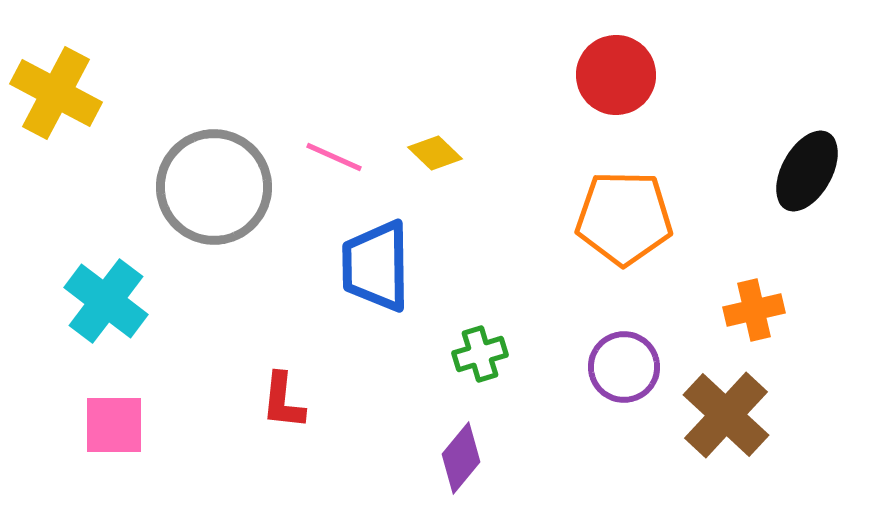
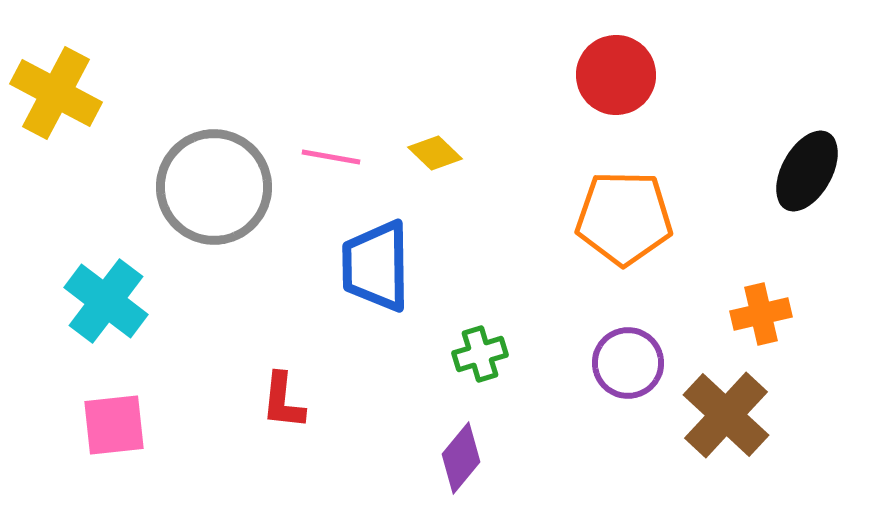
pink line: moved 3 px left; rotated 14 degrees counterclockwise
orange cross: moved 7 px right, 4 px down
purple circle: moved 4 px right, 4 px up
pink square: rotated 6 degrees counterclockwise
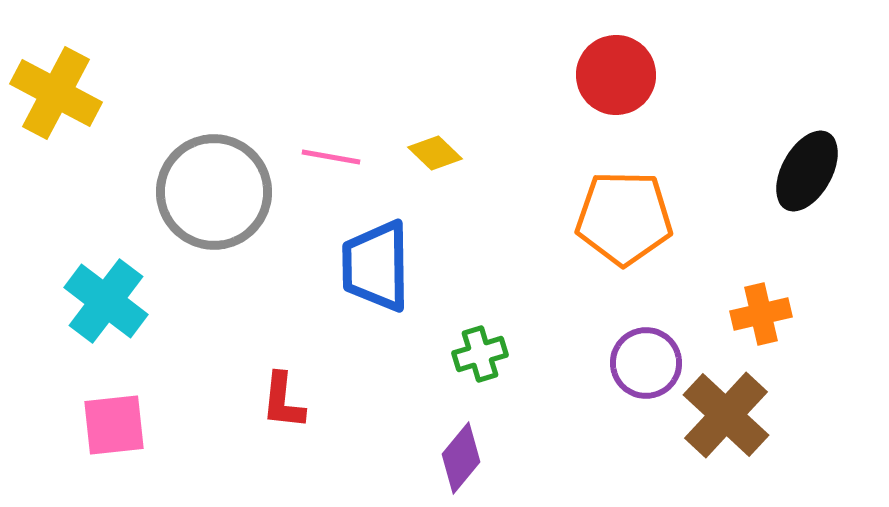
gray circle: moved 5 px down
purple circle: moved 18 px right
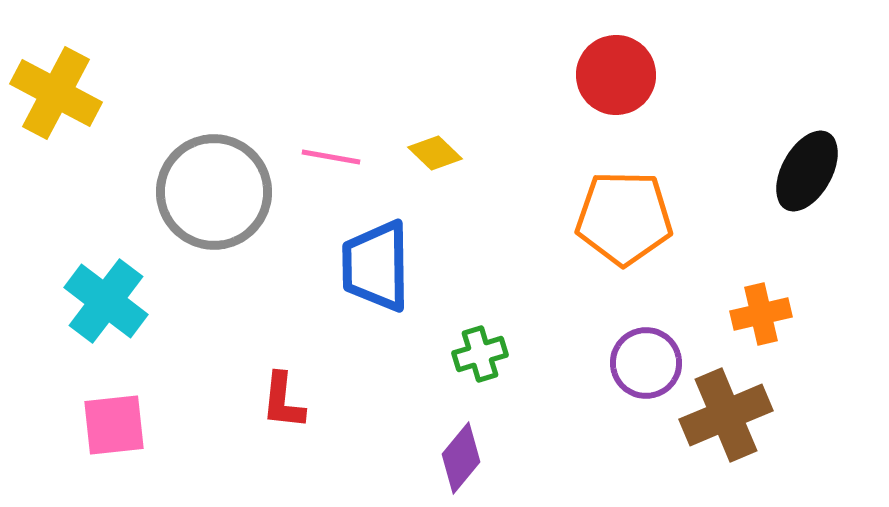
brown cross: rotated 24 degrees clockwise
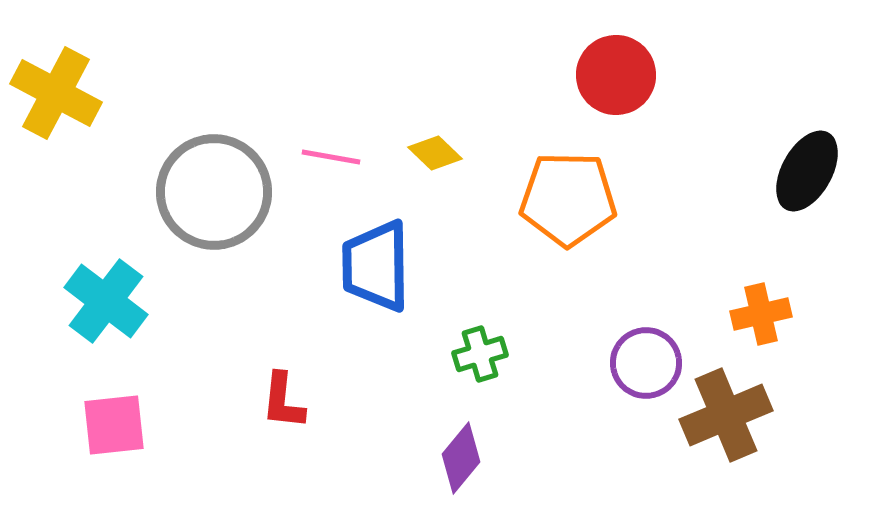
orange pentagon: moved 56 px left, 19 px up
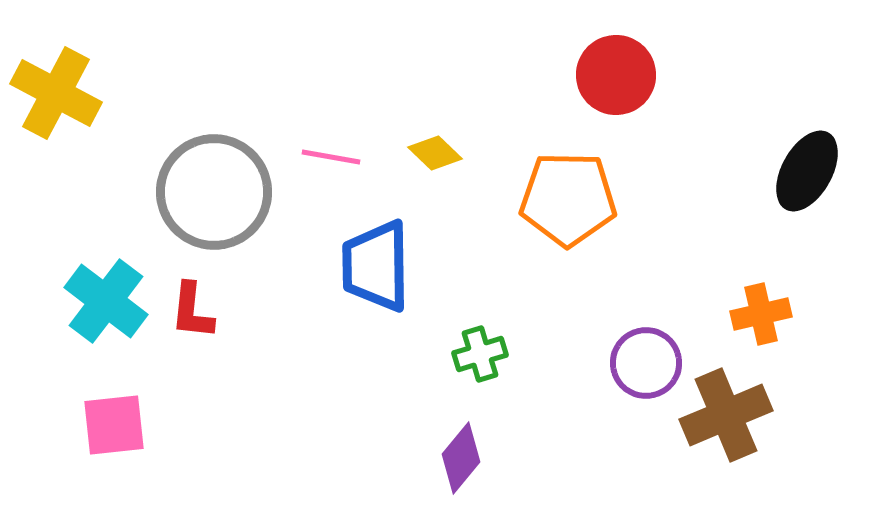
red L-shape: moved 91 px left, 90 px up
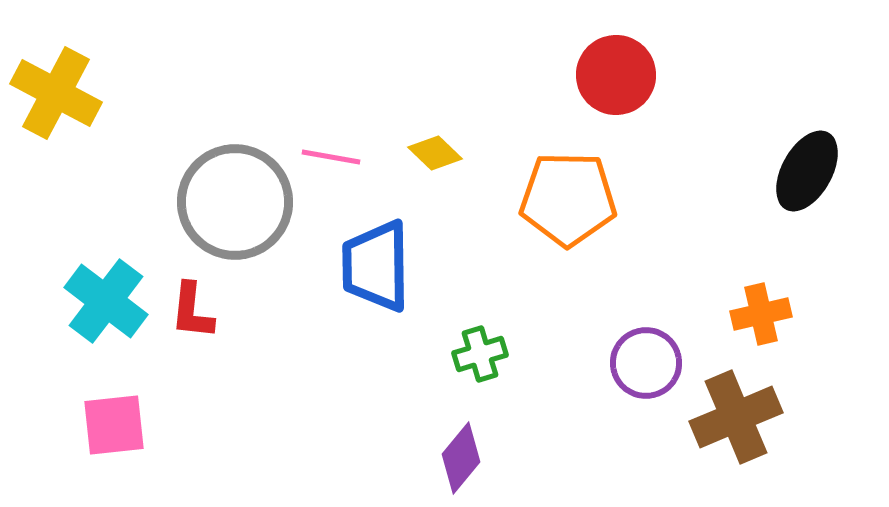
gray circle: moved 21 px right, 10 px down
brown cross: moved 10 px right, 2 px down
